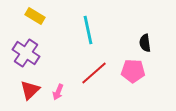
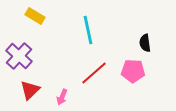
purple cross: moved 7 px left, 3 px down; rotated 8 degrees clockwise
pink arrow: moved 4 px right, 5 px down
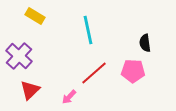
pink arrow: moved 7 px right; rotated 21 degrees clockwise
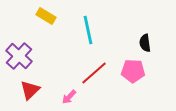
yellow rectangle: moved 11 px right
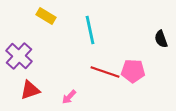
cyan line: moved 2 px right
black semicircle: moved 16 px right, 4 px up; rotated 12 degrees counterclockwise
red line: moved 11 px right, 1 px up; rotated 60 degrees clockwise
red triangle: rotated 25 degrees clockwise
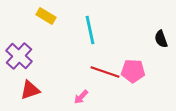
pink arrow: moved 12 px right
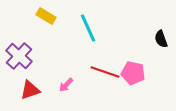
cyan line: moved 2 px left, 2 px up; rotated 12 degrees counterclockwise
pink pentagon: moved 2 px down; rotated 10 degrees clockwise
pink arrow: moved 15 px left, 12 px up
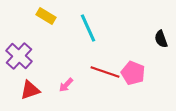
pink pentagon: rotated 10 degrees clockwise
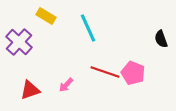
purple cross: moved 14 px up
